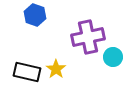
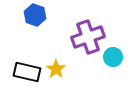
purple cross: rotated 8 degrees counterclockwise
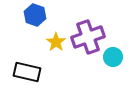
yellow star: moved 27 px up
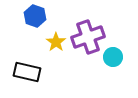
blue hexagon: moved 1 px down
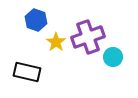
blue hexagon: moved 1 px right, 4 px down
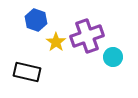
purple cross: moved 1 px left, 1 px up
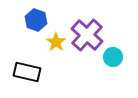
purple cross: moved 1 px up; rotated 28 degrees counterclockwise
